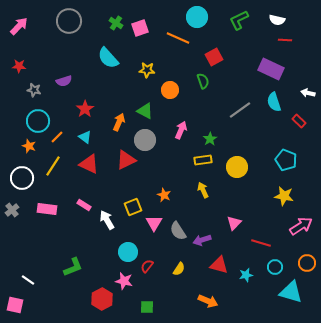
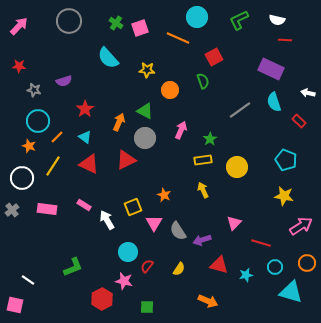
gray circle at (145, 140): moved 2 px up
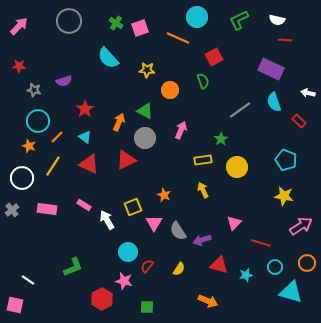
green star at (210, 139): moved 11 px right
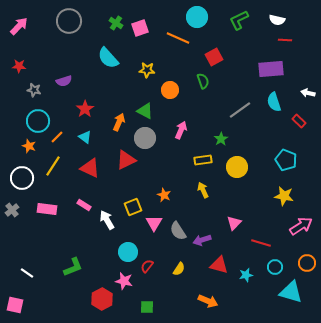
purple rectangle at (271, 69): rotated 30 degrees counterclockwise
red triangle at (89, 164): moved 1 px right, 4 px down
white line at (28, 280): moved 1 px left, 7 px up
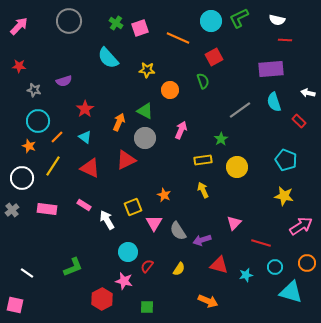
cyan circle at (197, 17): moved 14 px right, 4 px down
green L-shape at (239, 20): moved 2 px up
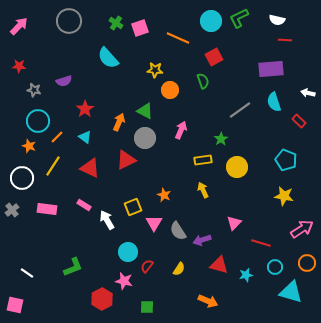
yellow star at (147, 70): moved 8 px right
pink arrow at (301, 226): moved 1 px right, 3 px down
